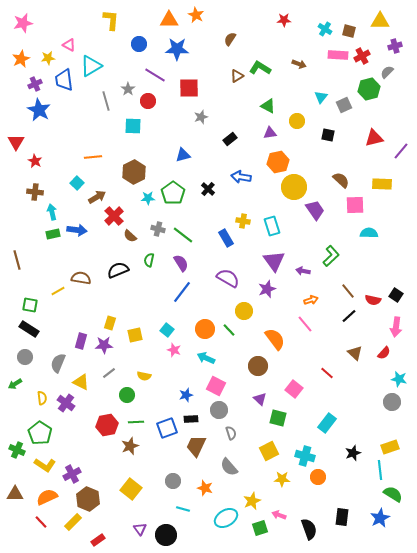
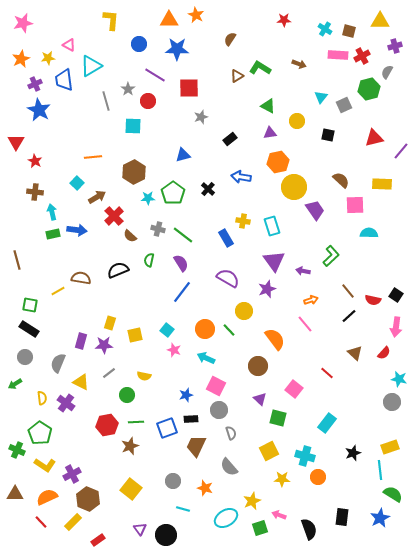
gray semicircle at (387, 72): rotated 16 degrees counterclockwise
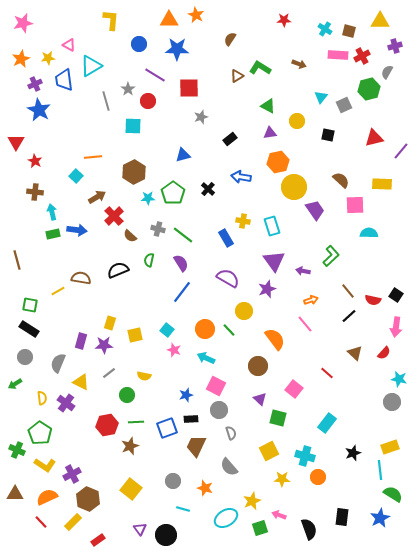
cyan square at (77, 183): moved 1 px left, 7 px up
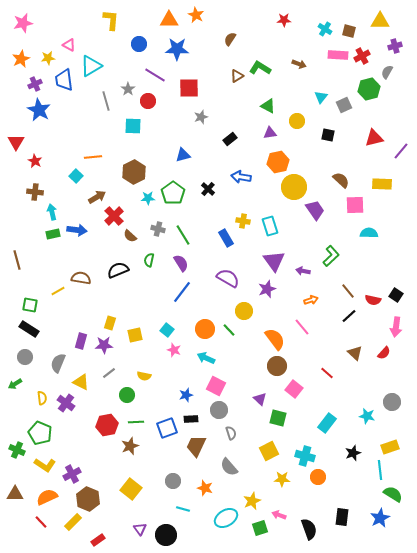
cyan rectangle at (272, 226): moved 2 px left
green line at (183, 235): rotated 20 degrees clockwise
pink line at (305, 324): moved 3 px left, 3 px down
brown circle at (258, 366): moved 19 px right
cyan star at (399, 379): moved 32 px left, 37 px down
green pentagon at (40, 433): rotated 10 degrees counterclockwise
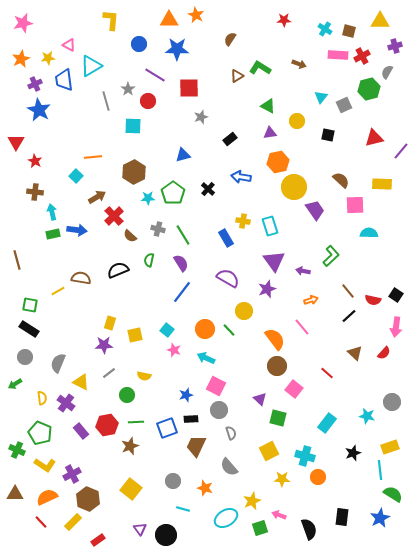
purple rectangle at (81, 341): moved 90 px down; rotated 56 degrees counterclockwise
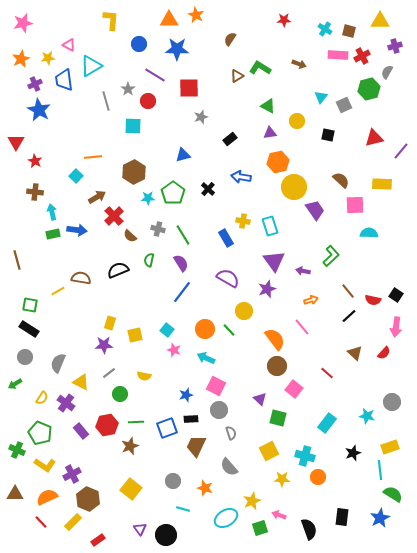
green circle at (127, 395): moved 7 px left, 1 px up
yellow semicircle at (42, 398): rotated 40 degrees clockwise
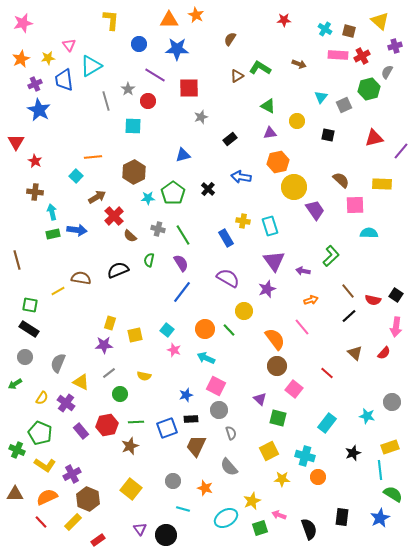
yellow triangle at (380, 21): rotated 42 degrees clockwise
pink triangle at (69, 45): rotated 24 degrees clockwise
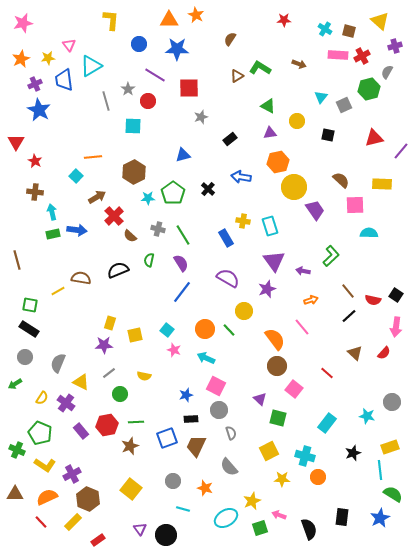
blue square at (167, 428): moved 10 px down
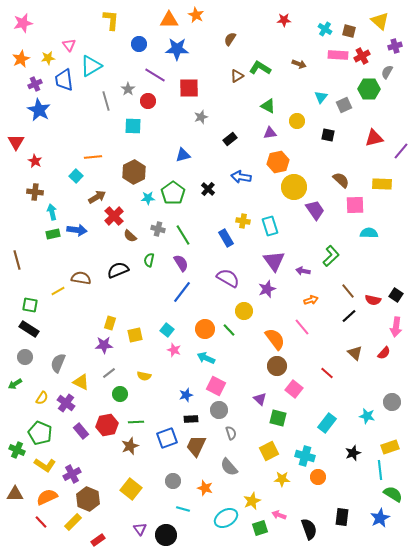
green hexagon at (369, 89): rotated 15 degrees clockwise
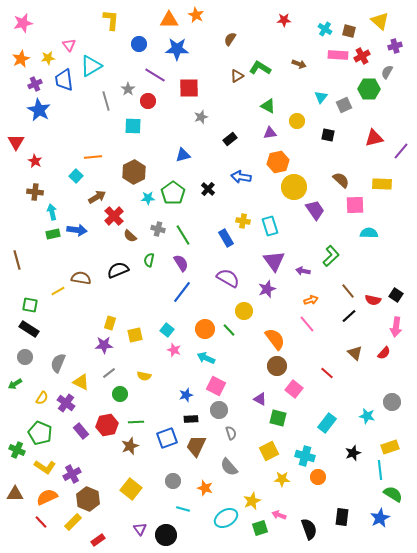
pink line at (302, 327): moved 5 px right, 3 px up
purple triangle at (260, 399): rotated 16 degrees counterclockwise
yellow L-shape at (45, 465): moved 2 px down
